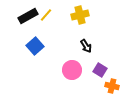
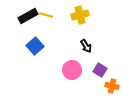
yellow line: rotated 64 degrees clockwise
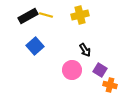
black arrow: moved 1 px left, 4 px down
orange cross: moved 2 px left, 1 px up
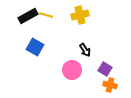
blue square: moved 1 px down; rotated 18 degrees counterclockwise
purple square: moved 5 px right, 1 px up
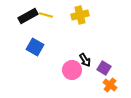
black arrow: moved 10 px down
purple square: moved 1 px left, 1 px up
orange cross: rotated 24 degrees clockwise
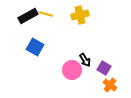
yellow line: moved 1 px up
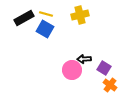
black rectangle: moved 4 px left, 2 px down
blue square: moved 10 px right, 18 px up
black arrow: moved 1 px left, 1 px up; rotated 120 degrees clockwise
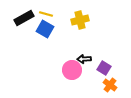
yellow cross: moved 5 px down
